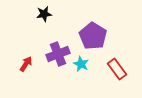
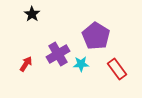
black star: moved 12 px left; rotated 28 degrees counterclockwise
purple pentagon: moved 3 px right
purple cross: rotated 10 degrees counterclockwise
cyan star: rotated 28 degrees counterclockwise
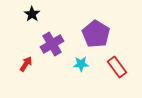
purple pentagon: moved 2 px up
purple cross: moved 6 px left, 10 px up
red rectangle: moved 2 px up
